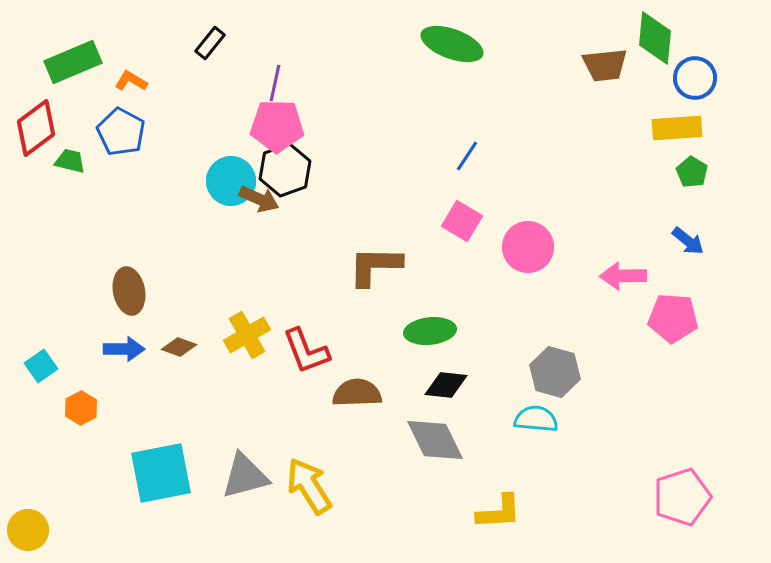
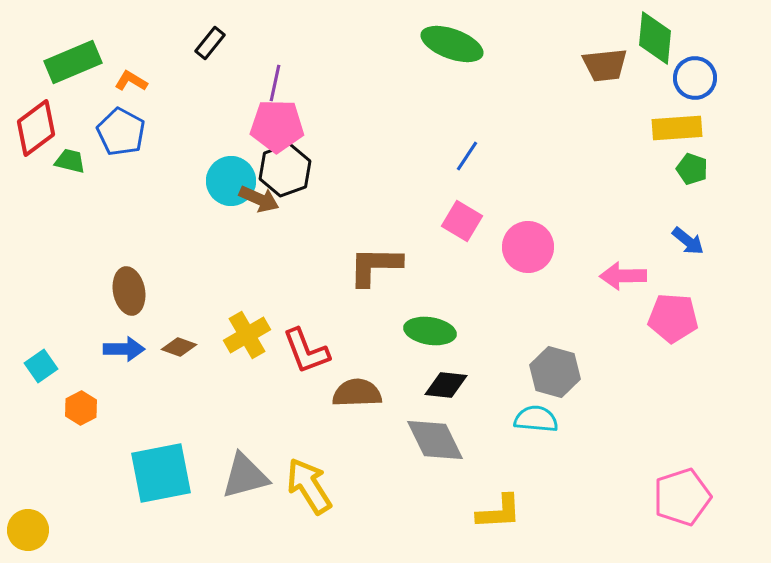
green pentagon at (692, 172): moved 3 px up; rotated 12 degrees counterclockwise
green ellipse at (430, 331): rotated 15 degrees clockwise
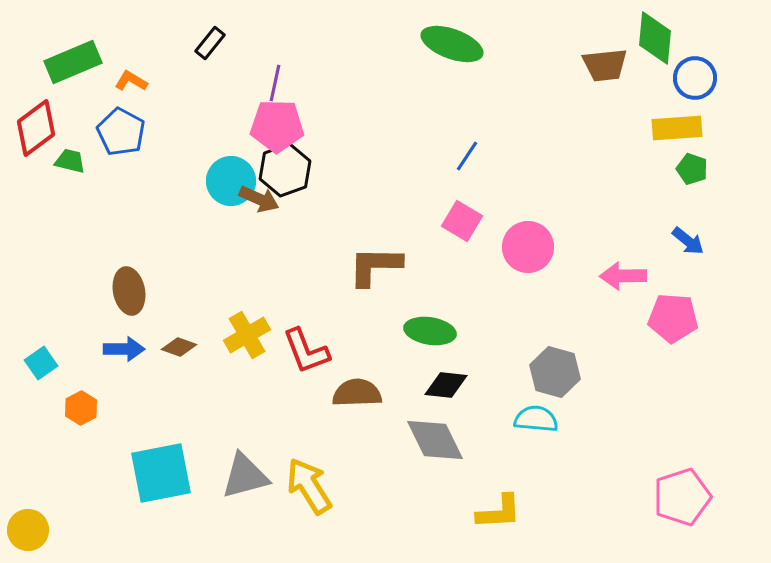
cyan square at (41, 366): moved 3 px up
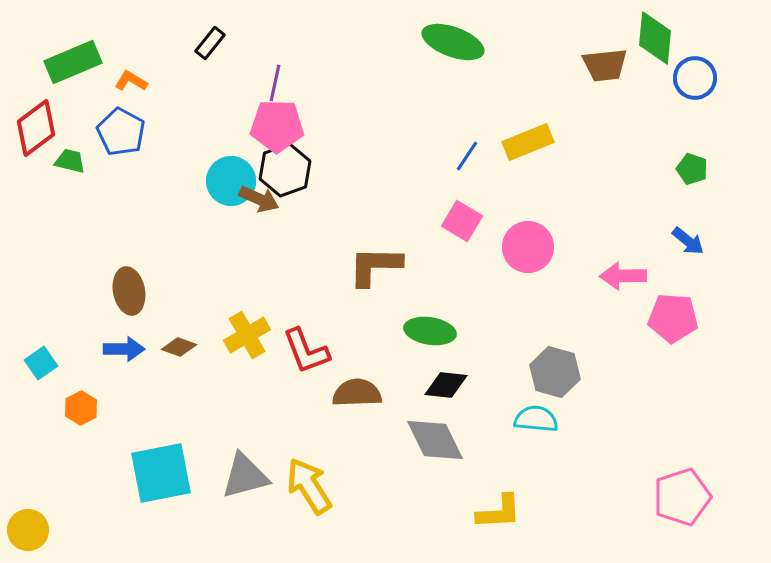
green ellipse at (452, 44): moved 1 px right, 2 px up
yellow rectangle at (677, 128): moved 149 px left, 14 px down; rotated 18 degrees counterclockwise
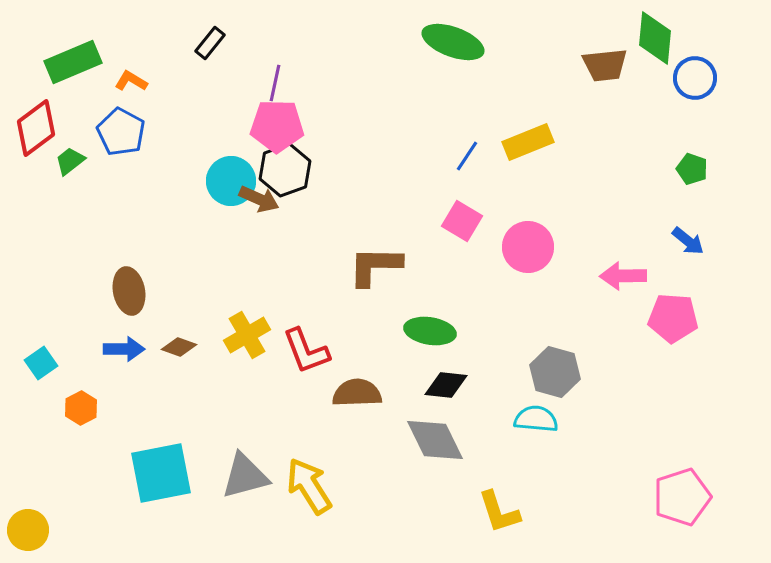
green trapezoid at (70, 161): rotated 52 degrees counterclockwise
yellow L-shape at (499, 512): rotated 75 degrees clockwise
